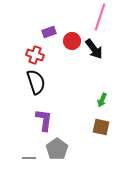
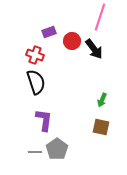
gray line: moved 6 px right, 6 px up
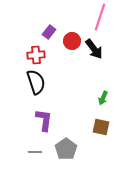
purple rectangle: rotated 32 degrees counterclockwise
red cross: moved 1 px right; rotated 24 degrees counterclockwise
green arrow: moved 1 px right, 2 px up
gray pentagon: moved 9 px right
